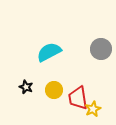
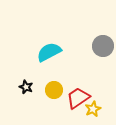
gray circle: moved 2 px right, 3 px up
red trapezoid: rotated 65 degrees clockwise
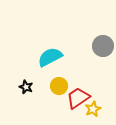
cyan semicircle: moved 1 px right, 5 px down
yellow circle: moved 5 px right, 4 px up
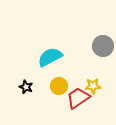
yellow star: moved 23 px up; rotated 21 degrees clockwise
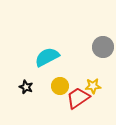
gray circle: moved 1 px down
cyan semicircle: moved 3 px left
yellow circle: moved 1 px right
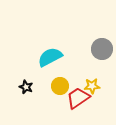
gray circle: moved 1 px left, 2 px down
cyan semicircle: moved 3 px right
yellow star: moved 1 px left
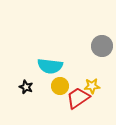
gray circle: moved 3 px up
cyan semicircle: moved 9 px down; rotated 145 degrees counterclockwise
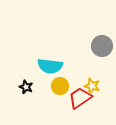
yellow star: rotated 21 degrees clockwise
red trapezoid: moved 2 px right
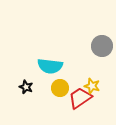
yellow circle: moved 2 px down
